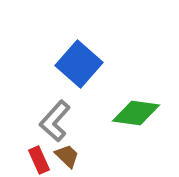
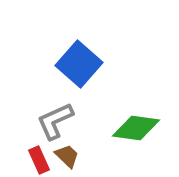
green diamond: moved 15 px down
gray L-shape: rotated 24 degrees clockwise
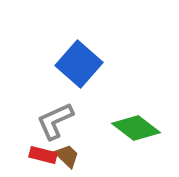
green diamond: rotated 30 degrees clockwise
red rectangle: moved 4 px right, 5 px up; rotated 52 degrees counterclockwise
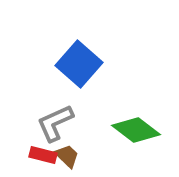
gray L-shape: moved 2 px down
green diamond: moved 2 px down
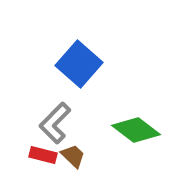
gray L-shape: rotated 21 degrees counterclockwise
brown trapezoid: moved 6 px right
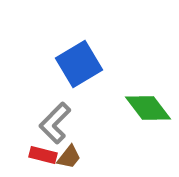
blue square: rotated 18 degrees clockwise
green diamond: moved 12 px right, 22 px up; rotated 15 degrees clockwise
brown trapezoid: moved 4 px left, 1 px down; rotated 84 degrees clockwise
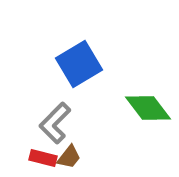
red rectangle: moved 3 px down
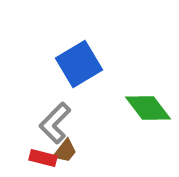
brown trapezoid: moved 4 px left, 6 px up
